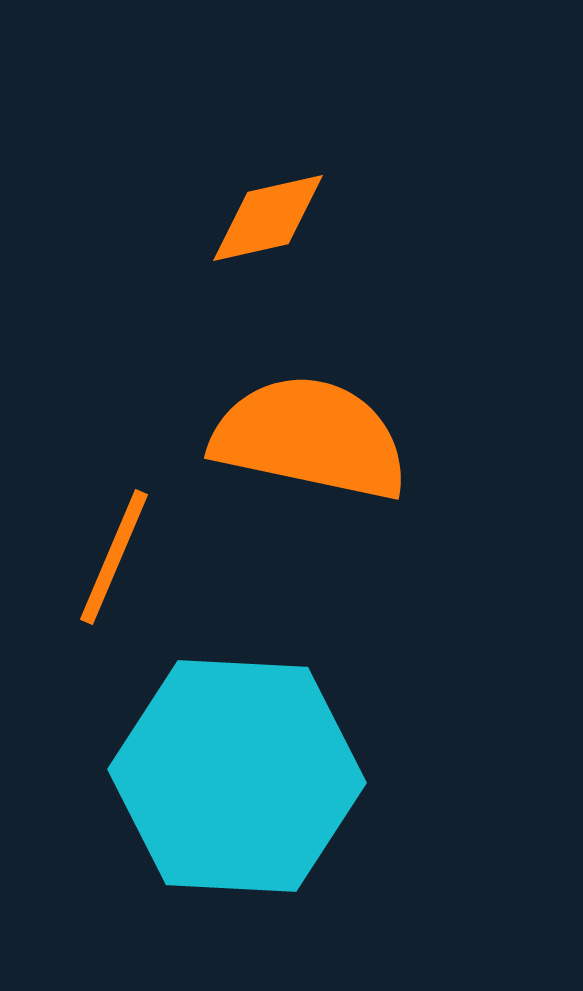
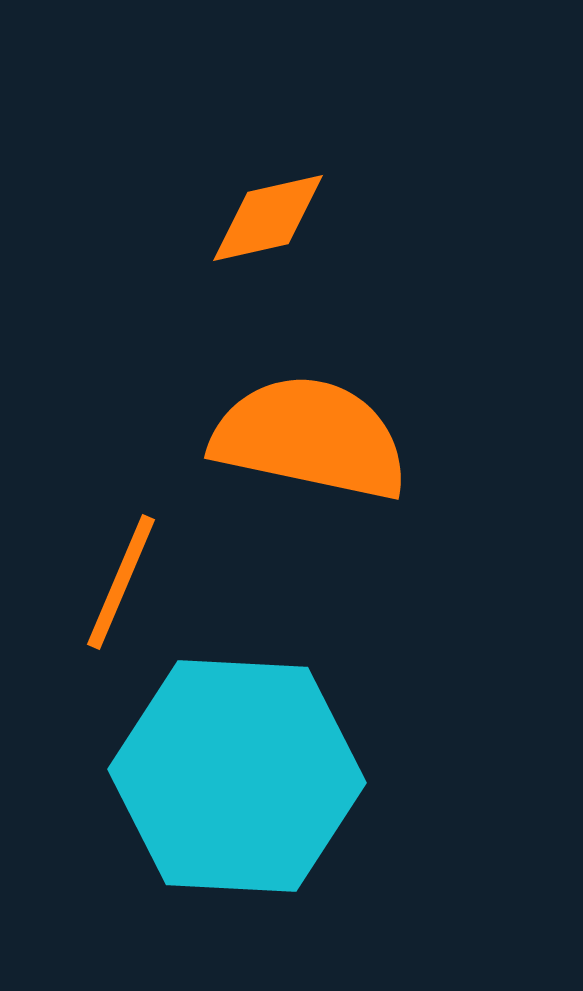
orange line: moved 7 px right, 25 px down
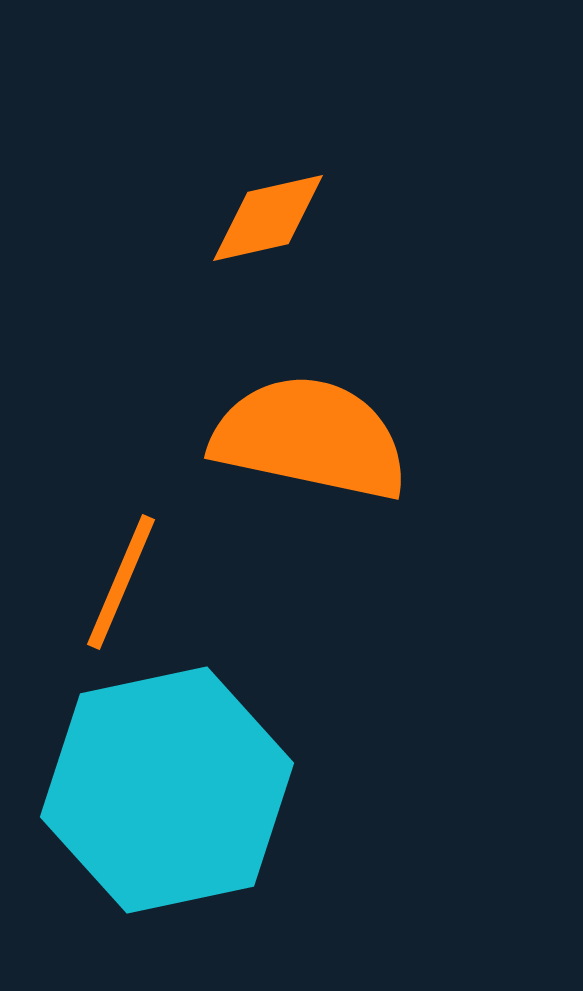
cyan hexagon: moved 70 px left, 14 px down; rotated 15 degrees counterclockwise
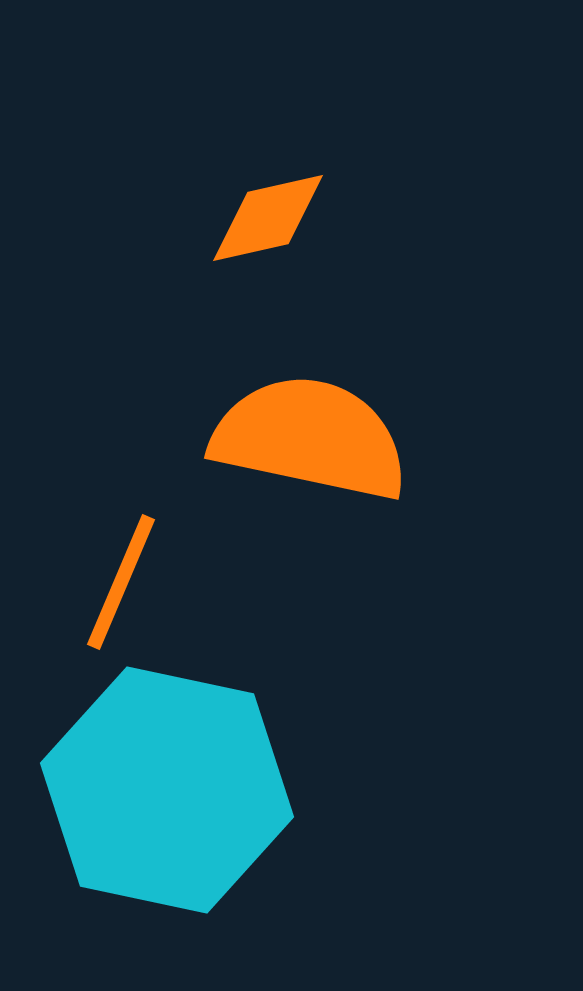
cyan hexagon: rotated 24 degrees clockwise
